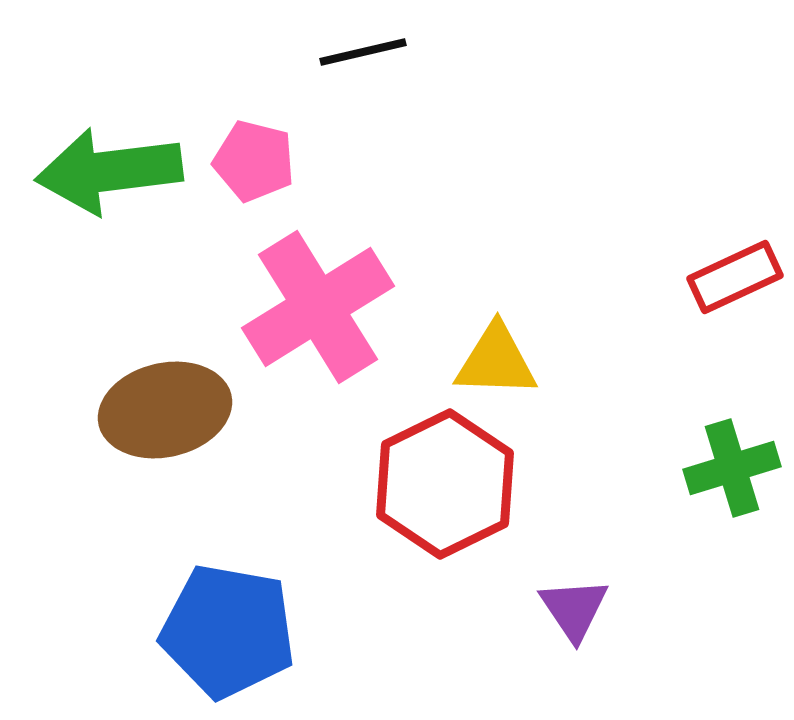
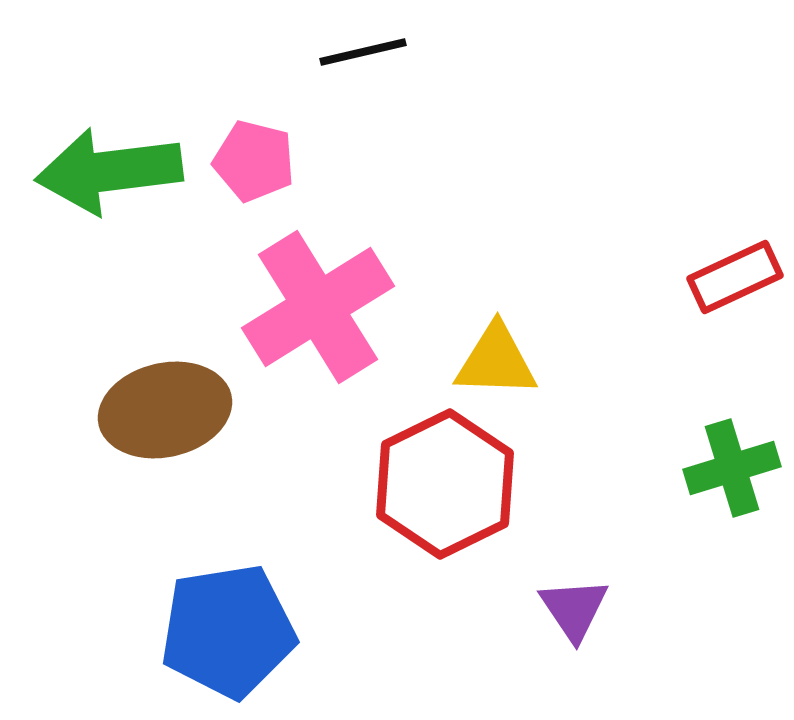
blue pentagon: rotated 19 degrees counterclockwise
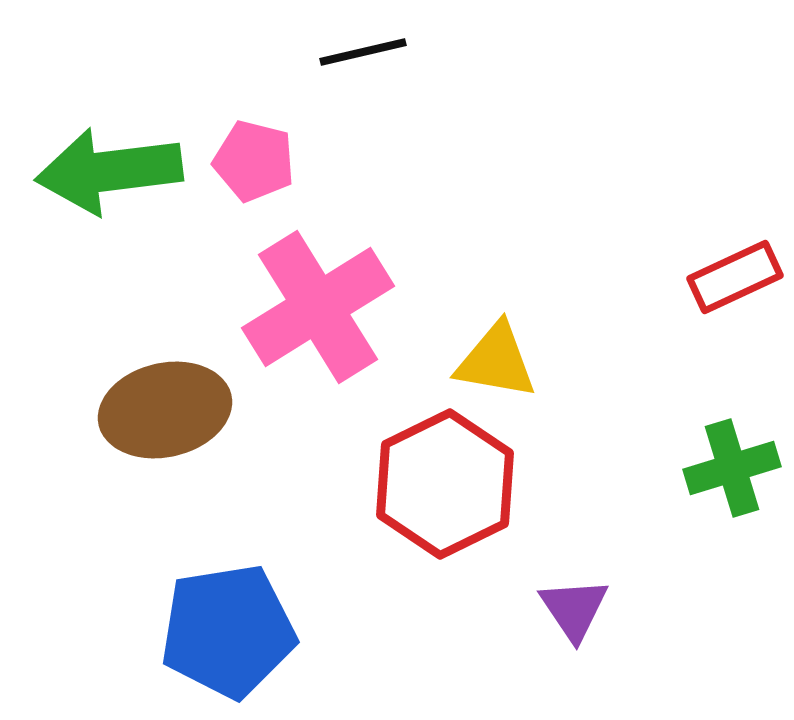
yellow triangle: rotated 8 degrees clockwise
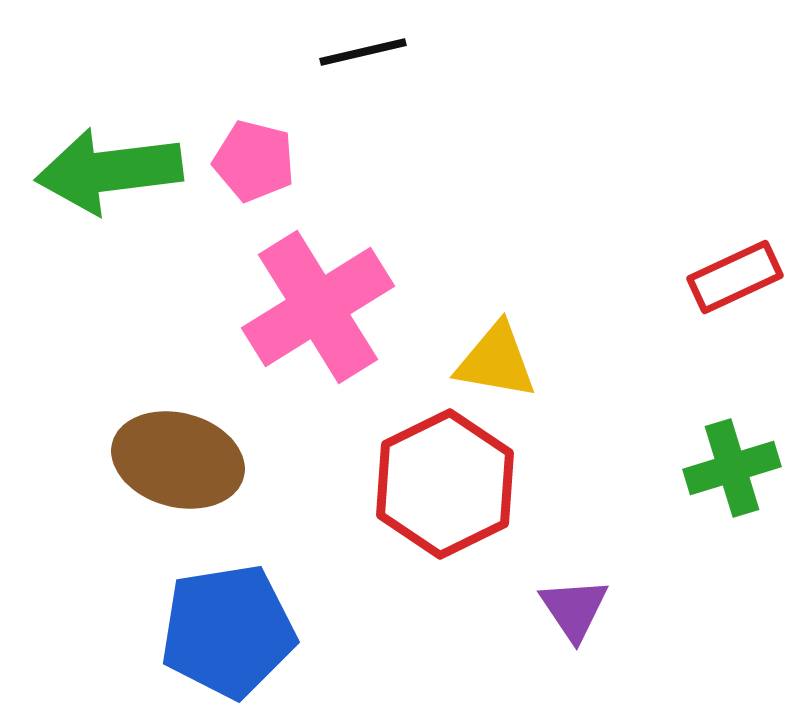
brown ellipse: moved 13 px right, 50 px down; rotated 28 degrees clockwise
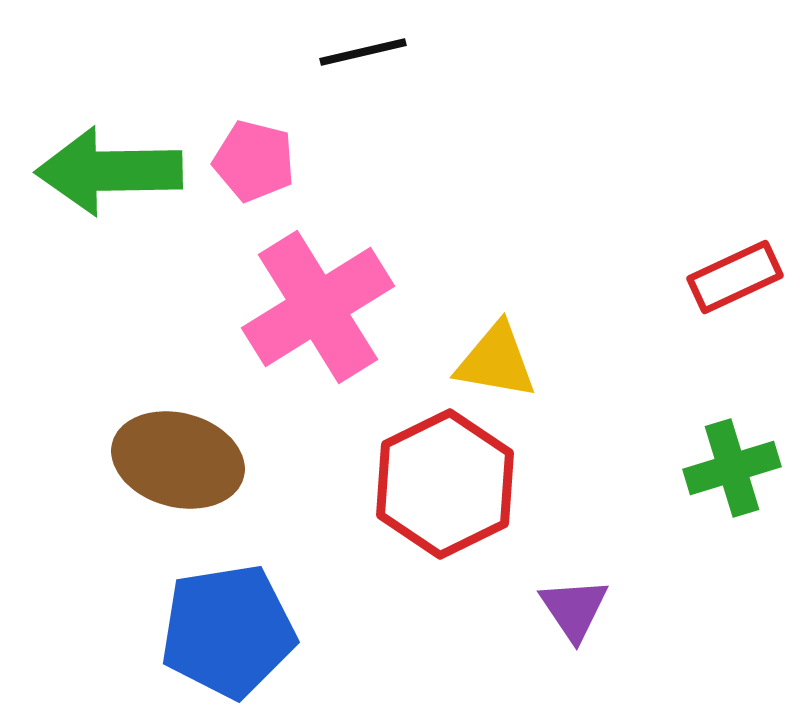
green arrow: rotated 6 degrees clockwise
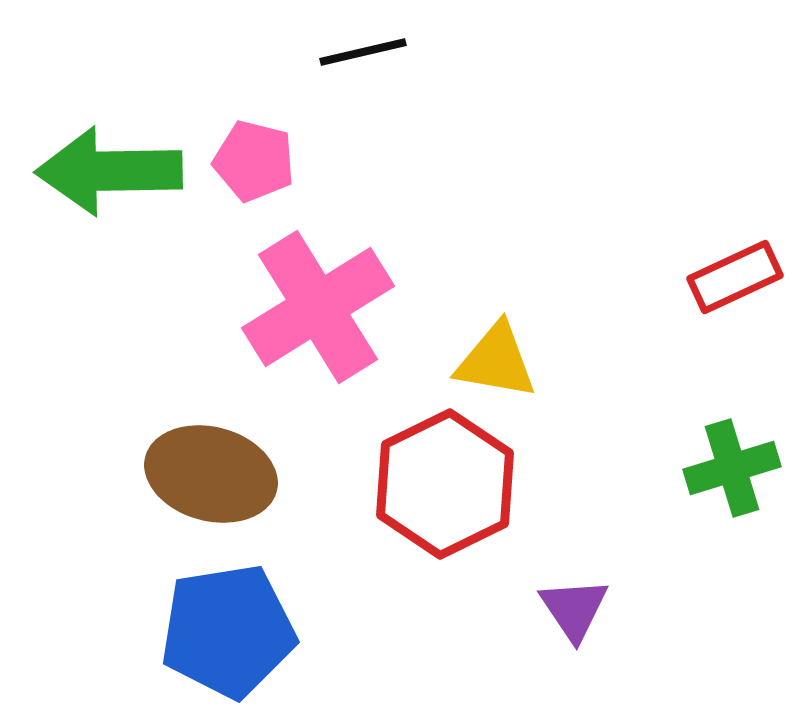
brown ellipse: moved 33 px right, 14 px down
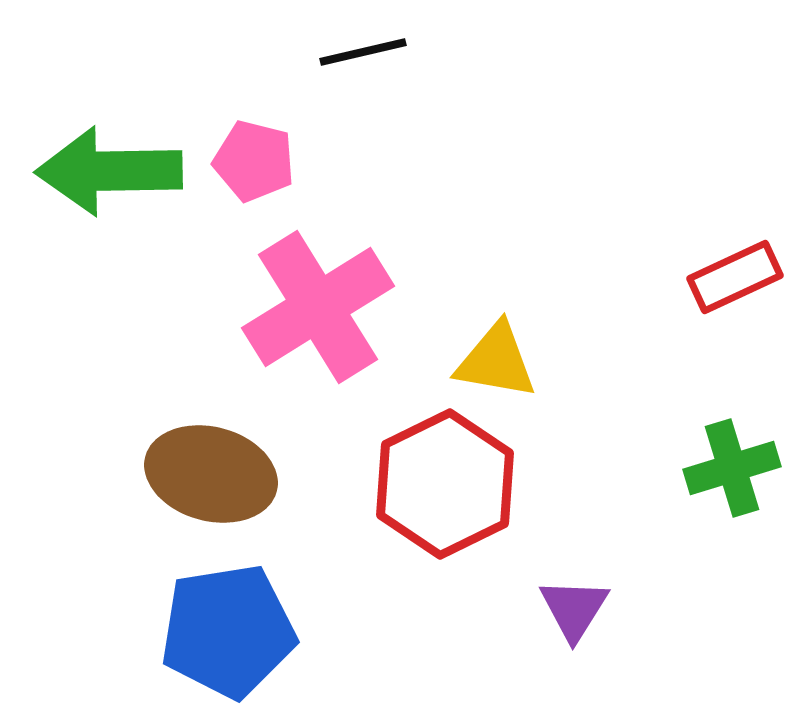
purple triangle: rotated 6 degrees clockwise
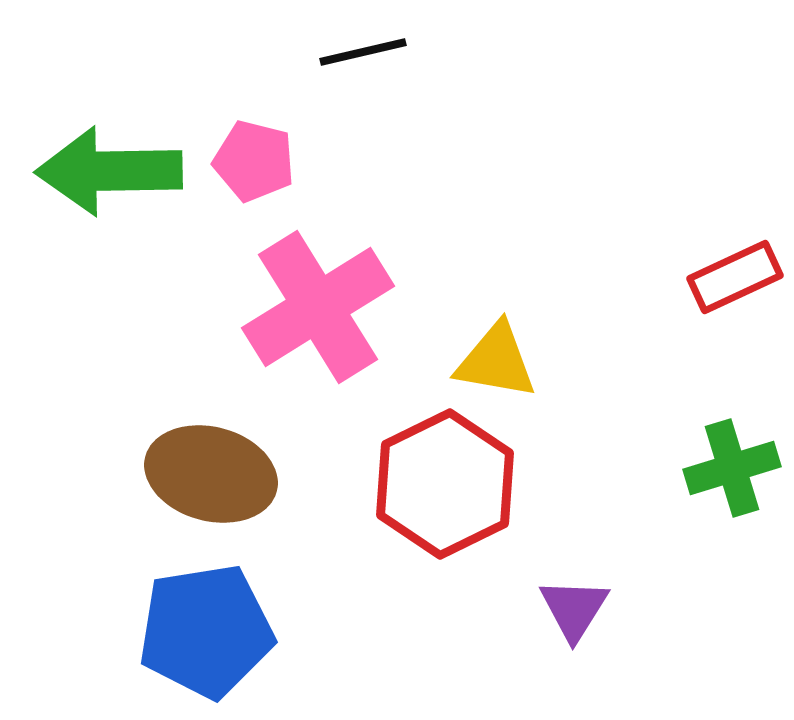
blue pentagon: moved 22 px left
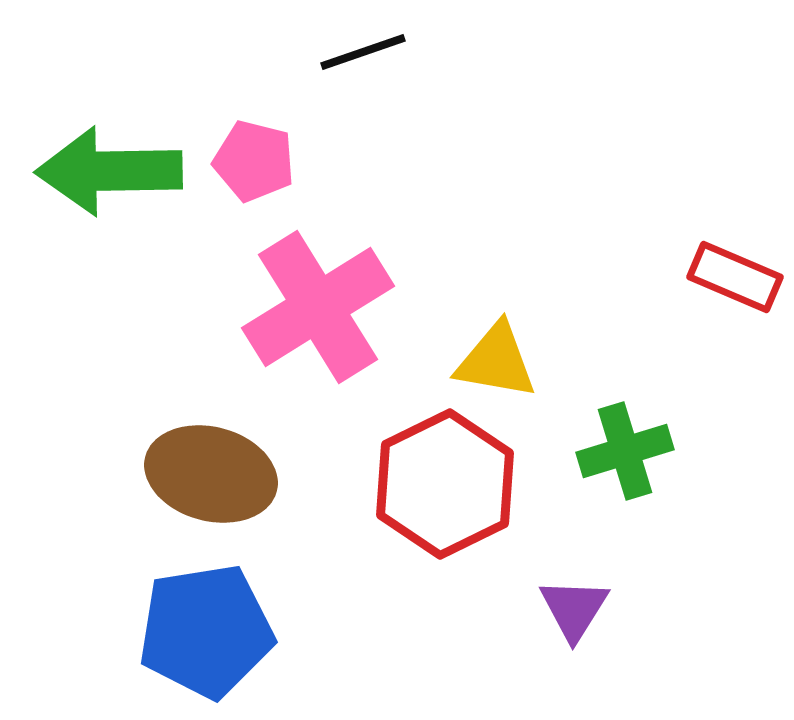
black line: rotated 6 degrees counterclockwise
red rectangle: rotated 48 degrees clockwise
green cross: moved 107 px left, 17 px up
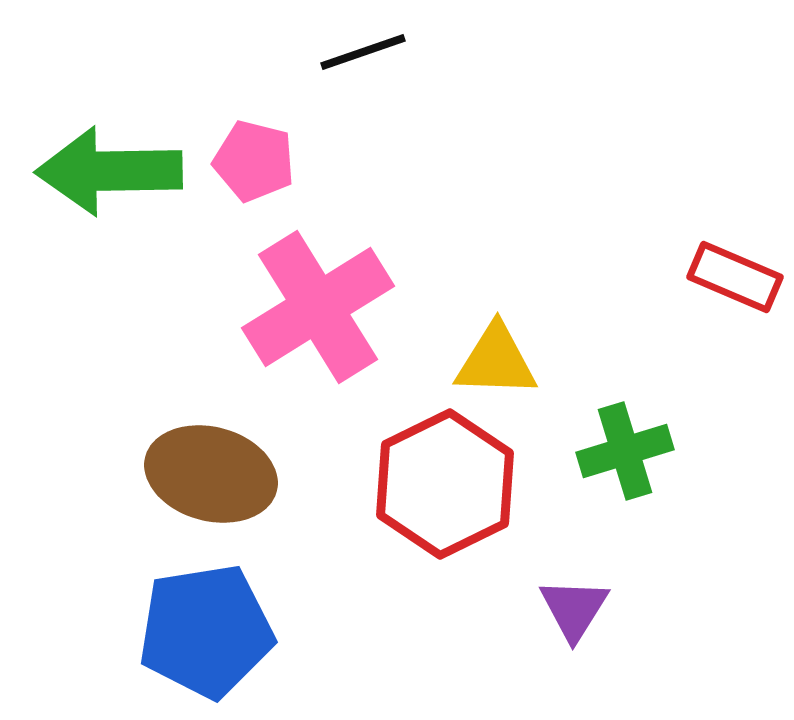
yellow triangle: rotated 8 degrees counterclockwise
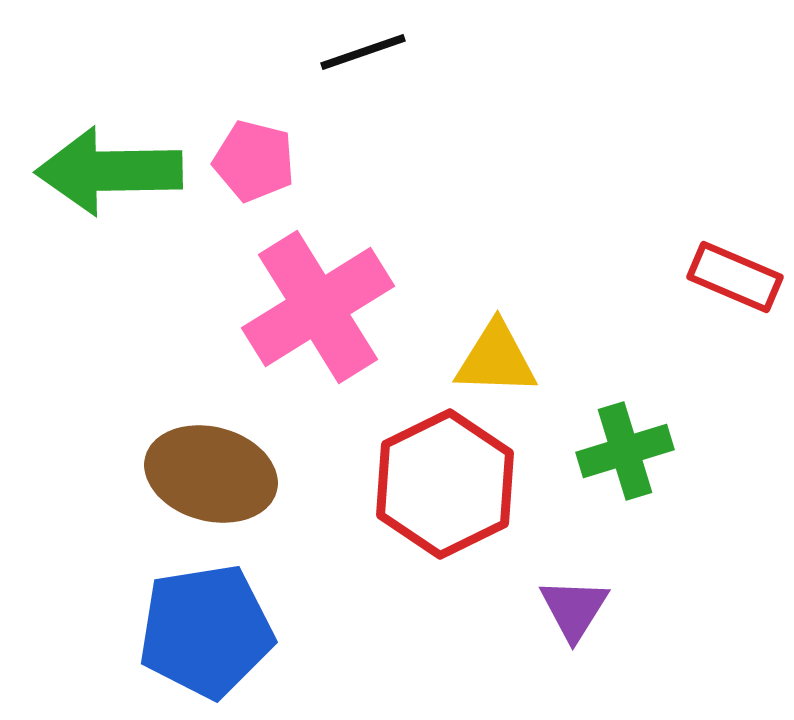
yellow triangle: moved 2 px up
